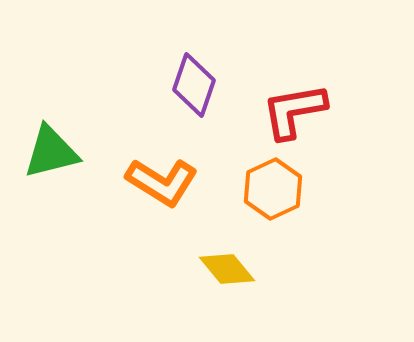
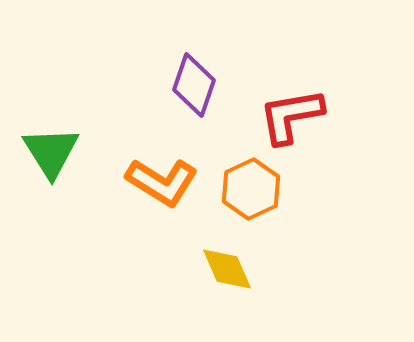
red L-shape: moved 3 px left, 5 px down
green triangle: rotated 48 degrees counterclockwise
orange hexagon: moved 22 px left
yellow diamond: rotated 16 degrees clockwise
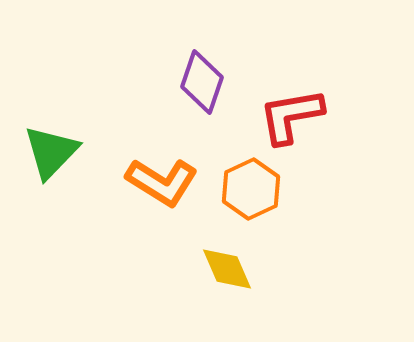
purple diamond: moved 8 px right, 3 px up
green triangle: rotated 16 degrees clockwise
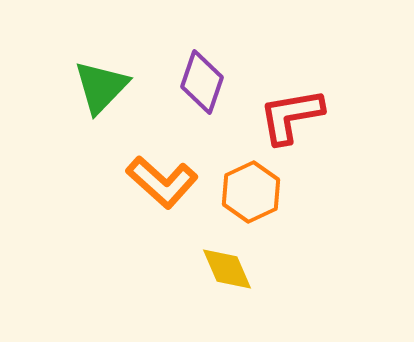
green triangle: moved 50 px right, 65 px up
orange L-shape: rotated 10 degrees clockwise
orange hexagon: moved 3 px down
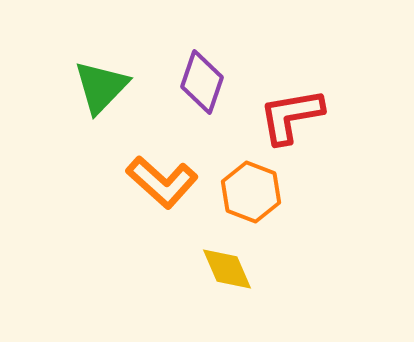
orange hexagon: rotated 14 degrees counterclockwise
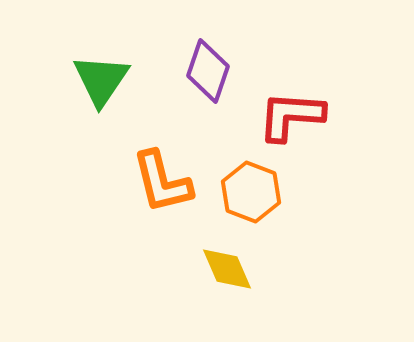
purple diamond: moved 6 px right, 11 px up
green triangle: moved 7 px up; rotated 10 degrees counterclockwise
red L-shape: rotated 14 degrees clockwise
orange L-shape: rotated 34 degrees clockwise
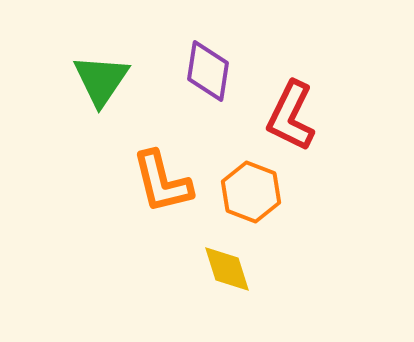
purple diamond: rotated 10 degrees counterclockwise
red L-shape: rotated 68 degrees counterclockwise
yellow diamond: rotated 6 degrees clockwise
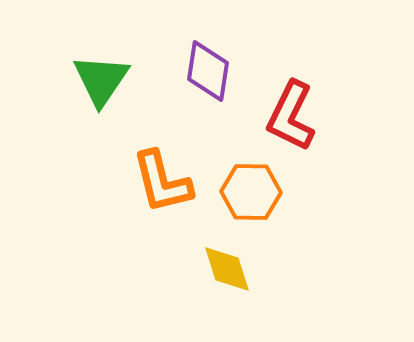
orange hexagon: rotated 20 degrees counterclockwise
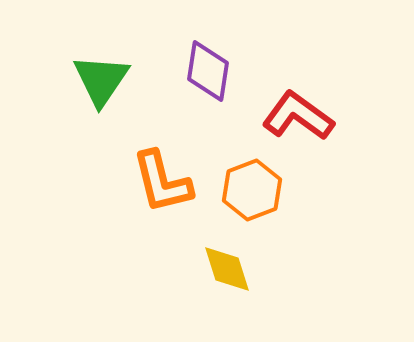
red L-shape: moved 7 px right; rotated 100 degrees clockwise
orange hexagon: moved 1 px right, 2 px up; rotated 22 degrees counterclockwise
